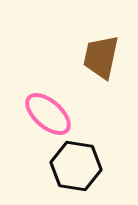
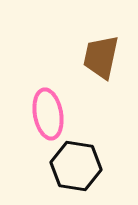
pink ellipse: rotated 39 degrees clockwise
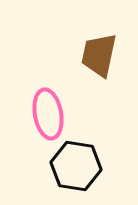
brown trapezoid: moved 2 px left, 2 px up
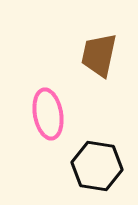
black hexagon: moved 21 px right
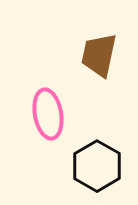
black hexagon: rotated 21 degrees clockwise
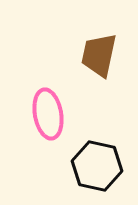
black hexagon: rotated 18 degrees counterclockwise
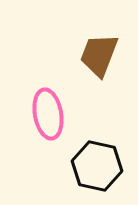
brown trapezoid: rotated 9 degrees clockwise
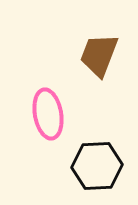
black hexagon: rotated 15 degrees counterclockwise
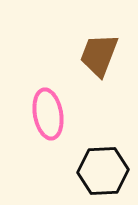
black hexagon: moved 6 px right, 5 px down
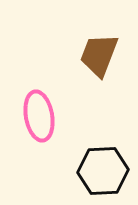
pink ellipse: moved 9 px left, 2 px down
